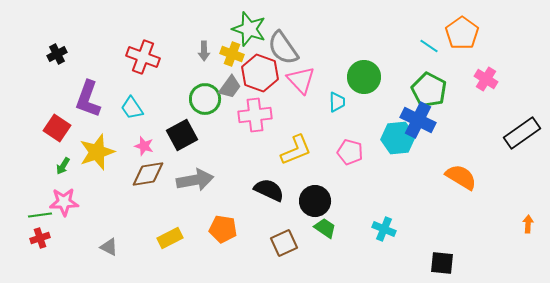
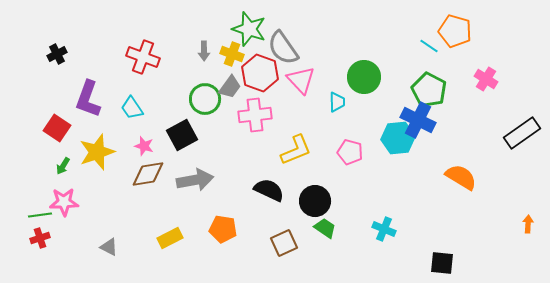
orange pentagon at (462, 33): moved 7 px left, 2 px up; rotated 20 degrees counterclockwise
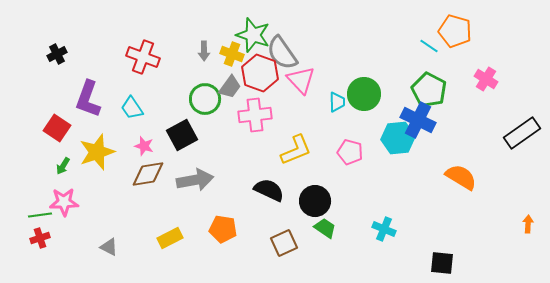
green star at (249, 29): moved 4 px right, 6 px down
gray semicircle at (283, 48): moved 1 px left, 5 px down
green circle at (364, 77): moved 17 px down
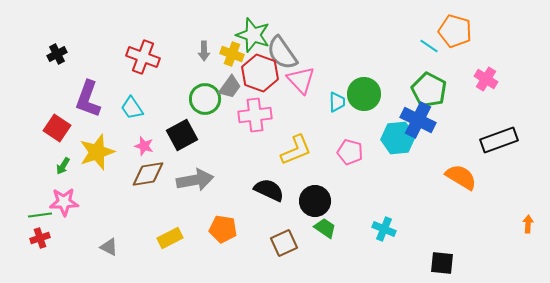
black rectangle at (522, 133): moved 23 px left, 7 px down; rotated 15 degrees clockwise
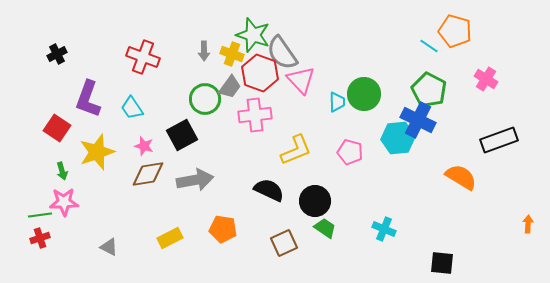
green arrow at (63, 166): moved 1 px left, 5 px down; rotated 48 degrees counterclockwise
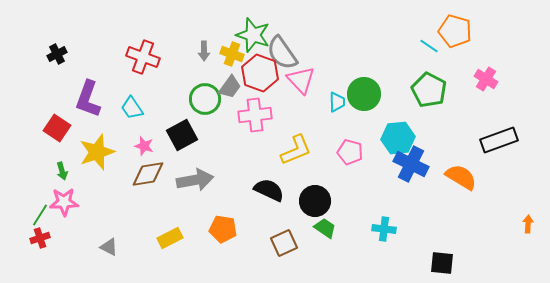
blue cross at (418, 120): moved 7 px left, 44 px down
green line at (40, 215): rotated 50 degrees counterclockwise
cyan cross at (384, 229): rotated 15 degrees counterclockwise
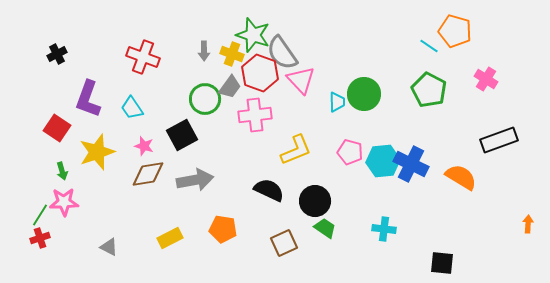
cyan hexagon at (398, 138): moved 15 px left, 23 px down
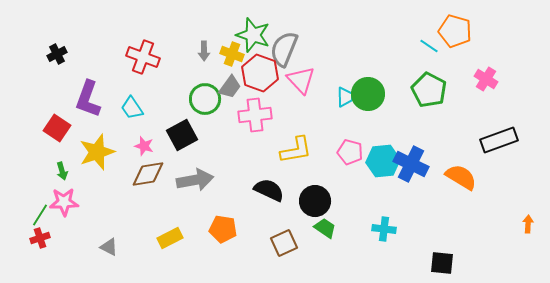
gray semicircle at (282, 53): moved 2 px right, 4 px up; rotated 57 degrees clockwise
green circle at (364, 94): moved 4 px right
cyan trapezoid at (337, 102): moved 8 px right, 5 px up
yellow L-shape at (296, 150): rotated 12 degrees clockwise
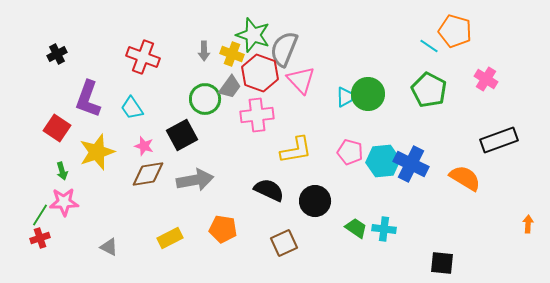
pink cross at (255, 115): moved 2 px right
orange semicircle at (461, 177): moved 4 px right, 1 px down
green trapezoid at (325, 228): moved 31 px right
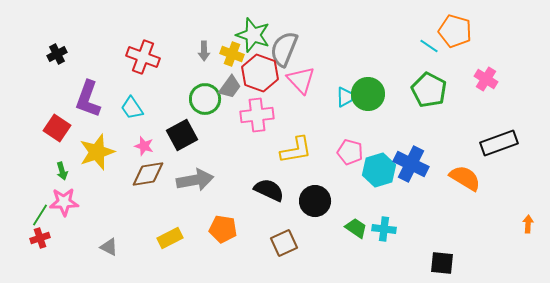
black rectangle at (499, 140): moved 3 px down
cyan hexagon at (383, 161): moved 4 px left, 9 px down; rotated 12 degrees counterclockwise
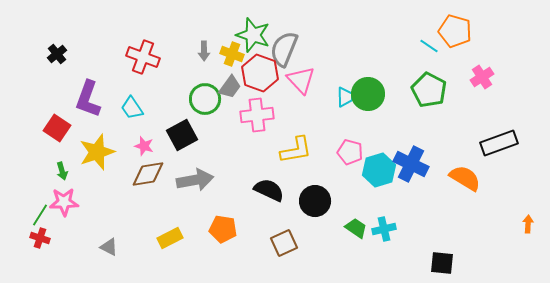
black cross at (57, 54): rotated 12 degrees counterclockwise
pink cross at (486, 79): moved 4 px left, 2 px up; rotated 25 degrees clockwise
cyan cross at (384, 229): rotated 20 degrees counterclockwise
red cross at (40, 238): rotated 36 degrees clockwise
